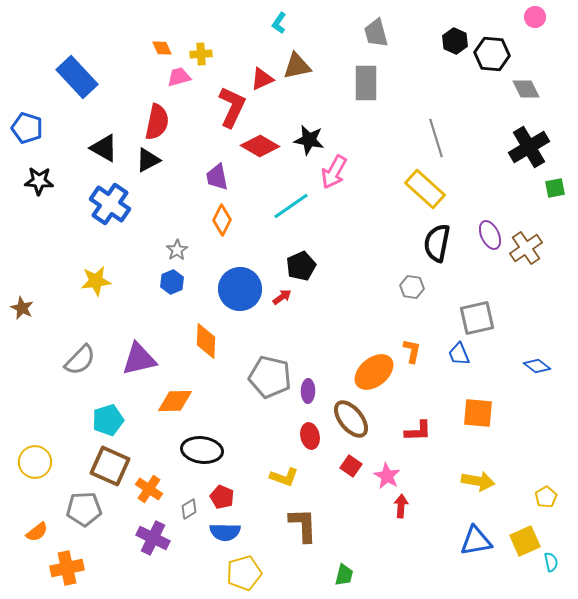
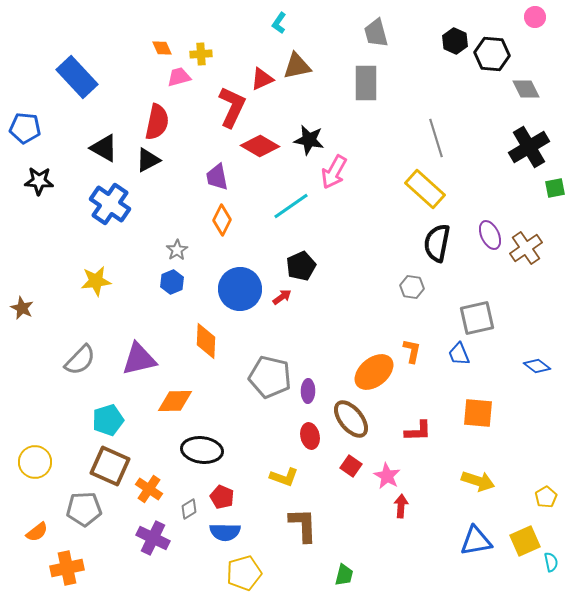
blue pentagon at (27, 128): moved 2 px left; rotated 12 degrees counterclockwise
yellow arrow at (478, 481): rotated 8 degrees clockwise
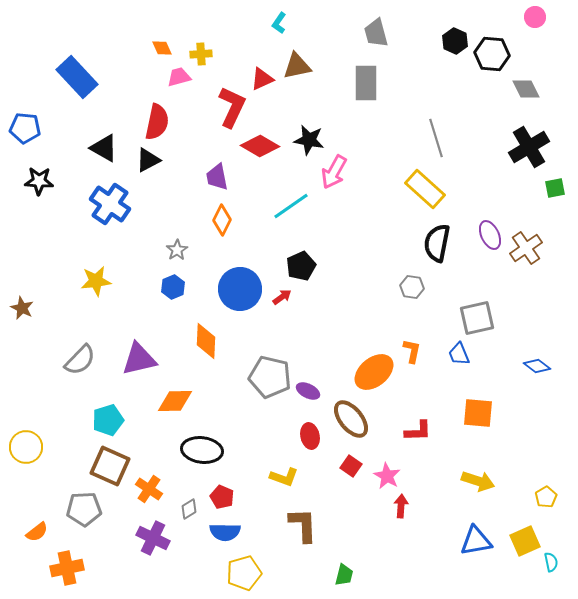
blue hexagon at (172, 282): moved 1 px right, 5 px down
purple ellipse at (308, 391): rotated 65 degrees counterclockwise
yellow circle at (35, 462): moved 9 px left, 15 px up
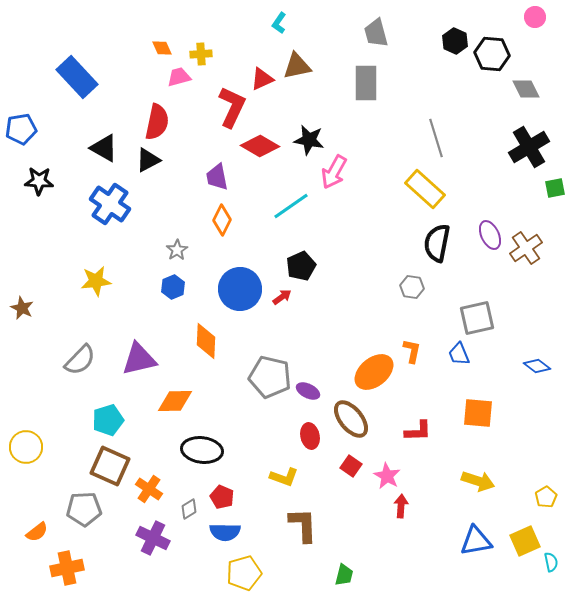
blue pentagon at (25, 128): moved 4 px left, 1 px down; rotated 16 degrees counterclockwise
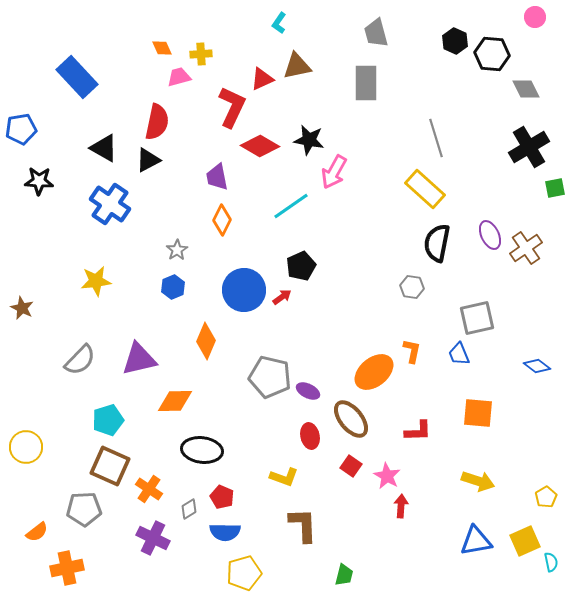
blue circle at (240, 289): moved 4 px right, 1 px down
orange diamond at (206, 341): rotated 21 degrees clockwise
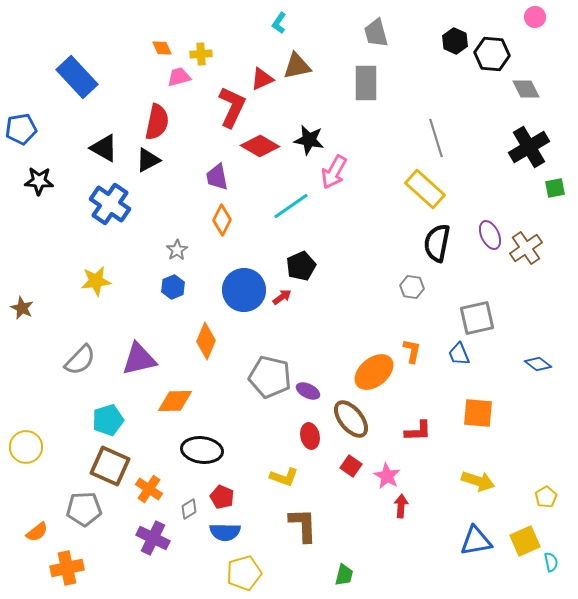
blue diamond at (537, 366): moved 1 px right, 2 px up
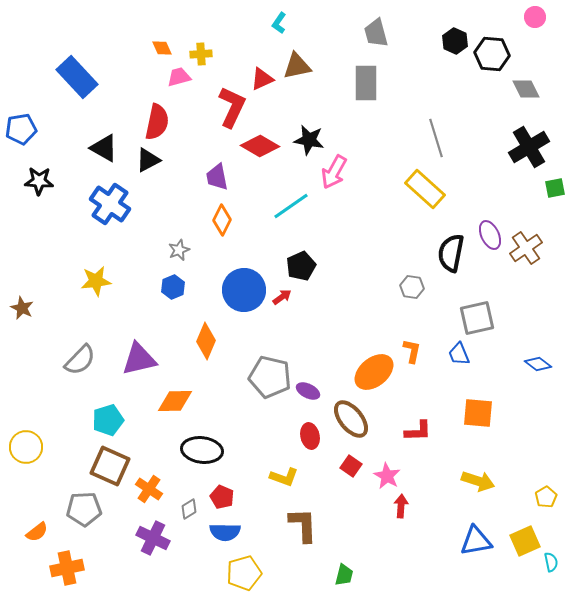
black semicircle at (437, 243): moved 14 px right, 10 px down
gray star at (177, 250): moved 2 px right; rotated 10 degrees clockwise
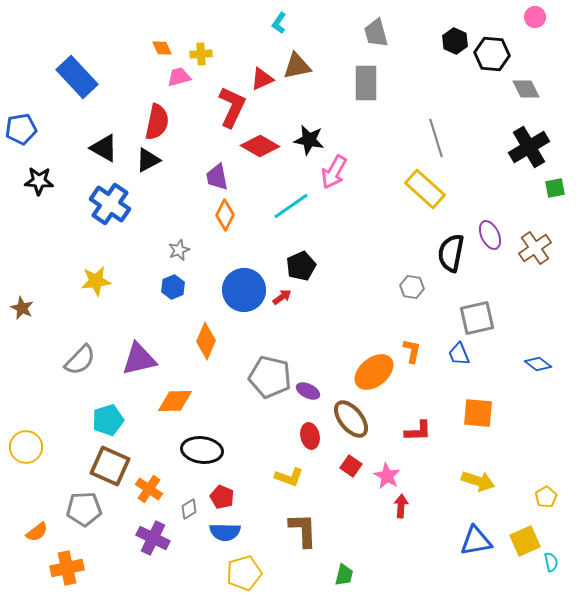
orange diamond at (222, 220): moved 3 px right, 5 px up
brown cross at (526, 248): moved 9 px right
yellow L-shape at (284, 477): moved 5 px right
brown L-shape at (303, 525): moved 5 px down
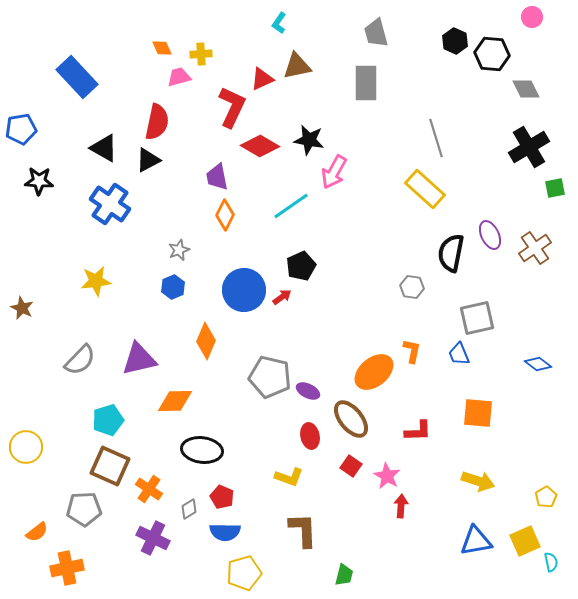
pink circle at (535, 17): moved 3 px left
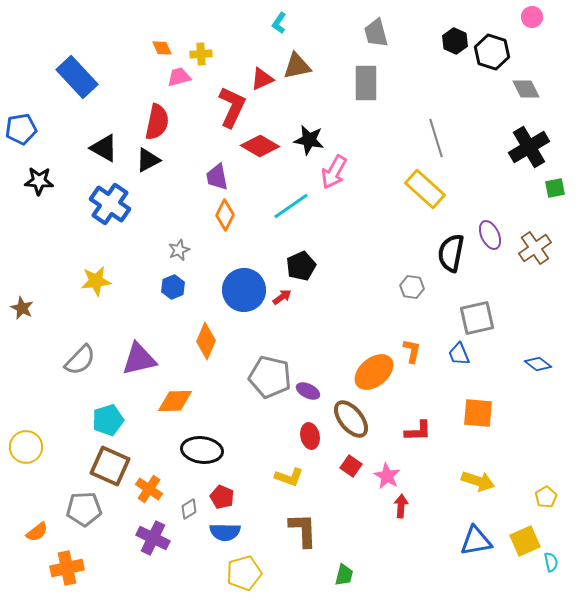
black hexagon at (492, 54): moved 2 px up; rotated 12 degrees clockwise
